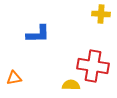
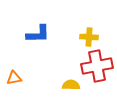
yellow cross: moved 12 px left, 23 px down
red cross: moved 4 px right; rotated 20 degrees counterclockwise
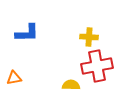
blue L-shape: moved 11 px left, 1 px up
